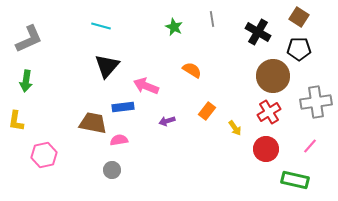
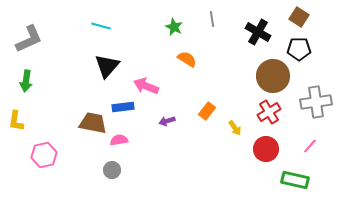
orange semicircle: moved 5 px left, 11 px up
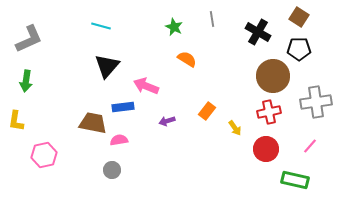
red cross: rotated 20 degrees clockwise
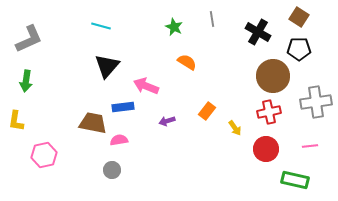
orange semicircle: moved 3 px down
pink line: rotated 42 degrees clockwise
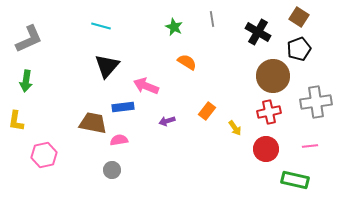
black pentagon: rotated 20 degrees counterclockwise
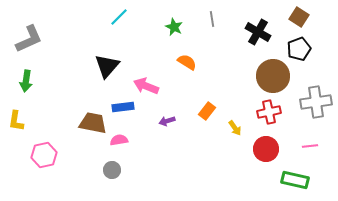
cyan line: moved 18 px right, 9 px up; rotated 60 degrees counterclockwise
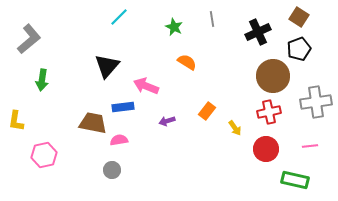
black cross: rotated 35 degrees clockwise
gray L-shape: rotated 16 degrees counterclockwise
green arrow: moved 16 px right, 1 px up
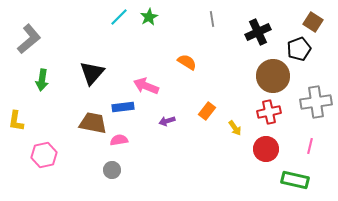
brown square: moved 14 px right, 5 px down
green star: moved 25 px left, 10 px up; rotated 18 degrees clockwise
black triangle: moved 15 px left, 7 px down
pink line: rotated 70 degrees counterclockwise
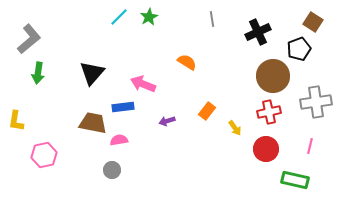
green arrow: moved 4 px left, 7 px up
pink arrow: moved 3 px left, 2 px up
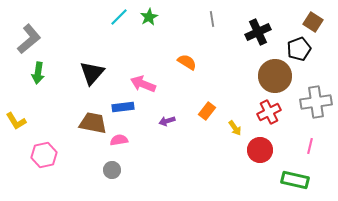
brown circle: moved 2 px right
red cross: rotated 15 degrees counterclockwise
yellow L-shape: rotated 40 degrees counterclockwise
red circle: moved 6 px left, 1 px down
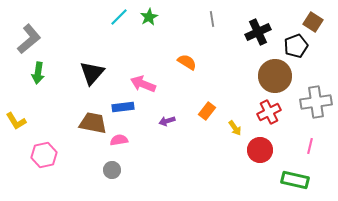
black pentagon: moved 3 px left, 3 px up
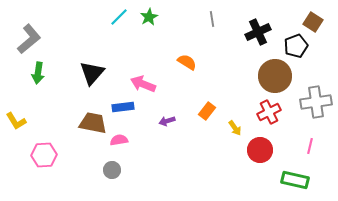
pink hexagon: rotated 10 degrees clockwise
